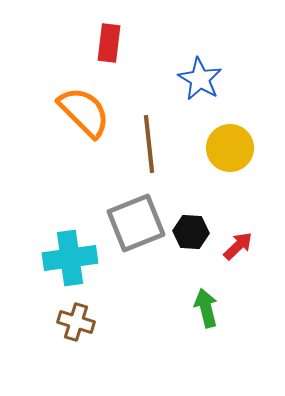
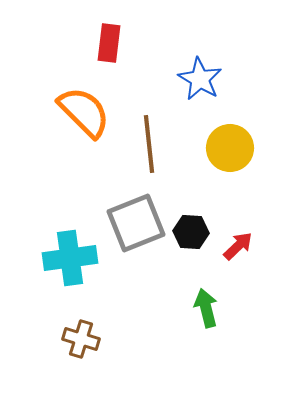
brown cross: moved 5 px right, 17 px down
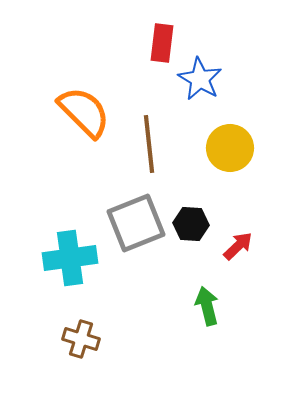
red rectangle: moved 53 px right
black hexagon: moved 8 px up
green arrow: moved 1 px right, 2 px up
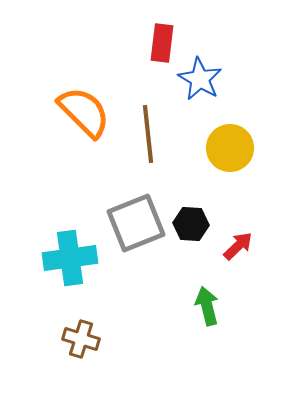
brown line: moved 1 px left, 10 px up
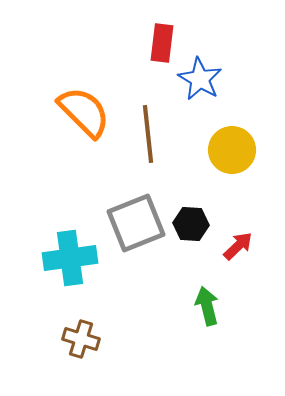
yellow circle: moved 2 px right, 2 px down
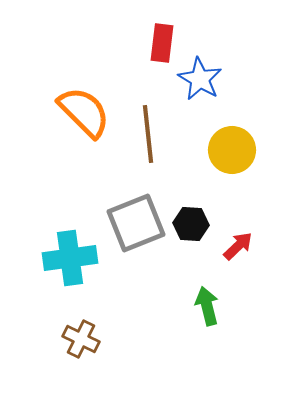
brown cross: rotated 9 degrees clockwise
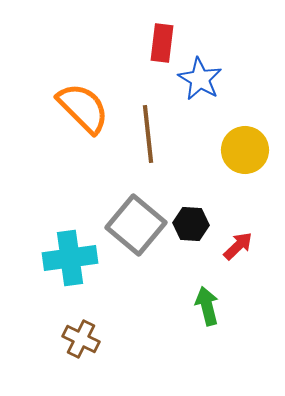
orange semicircle: moved 1 px left, 4 px up
yellow circle: moved 13 px right
gray square: moved 2 px down; rotated 28 degrees counterclockwise
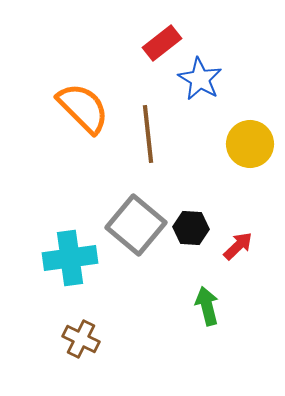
red rectangle: rotated 45 degrees clockwise
yellow circle: moved 5 px right, 6 px up
black hexagon: moved 4 px down
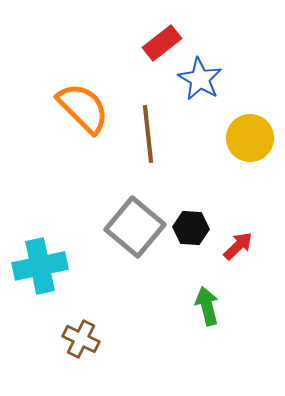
yellow circle: moved 6 px up
gray square: moved 1 px left, 2 px down
cyan cross: moved 30 px left, 8 px down; rotated 4 degrees counterclockwise
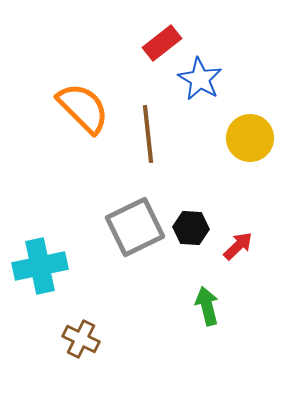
gray square: rotated 24 degrees clockwise
